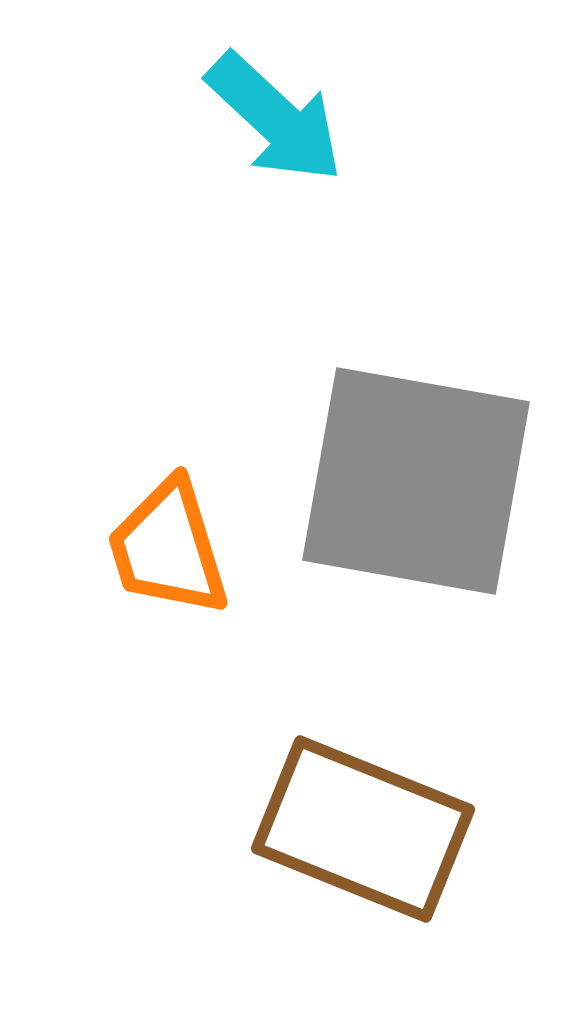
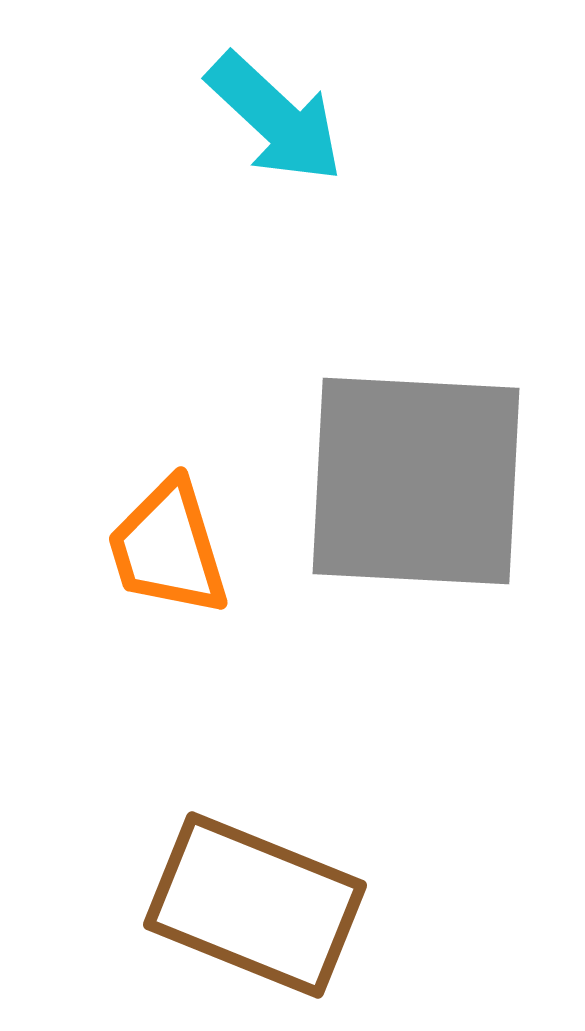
gray square: rotated 7 degrees counterclockwise
brown rectangle: moved 108 px left, 76 px down
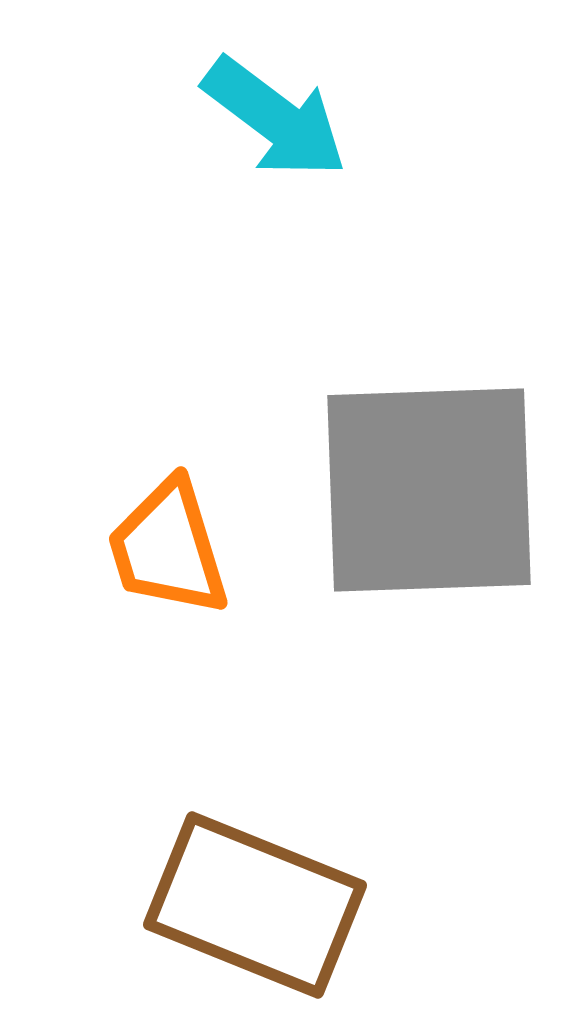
cyan arrow: rotated 6 degrees counterclockwise
gray square: moved 13 px right, 9 px down; rotated 5 degrees counterclockwise
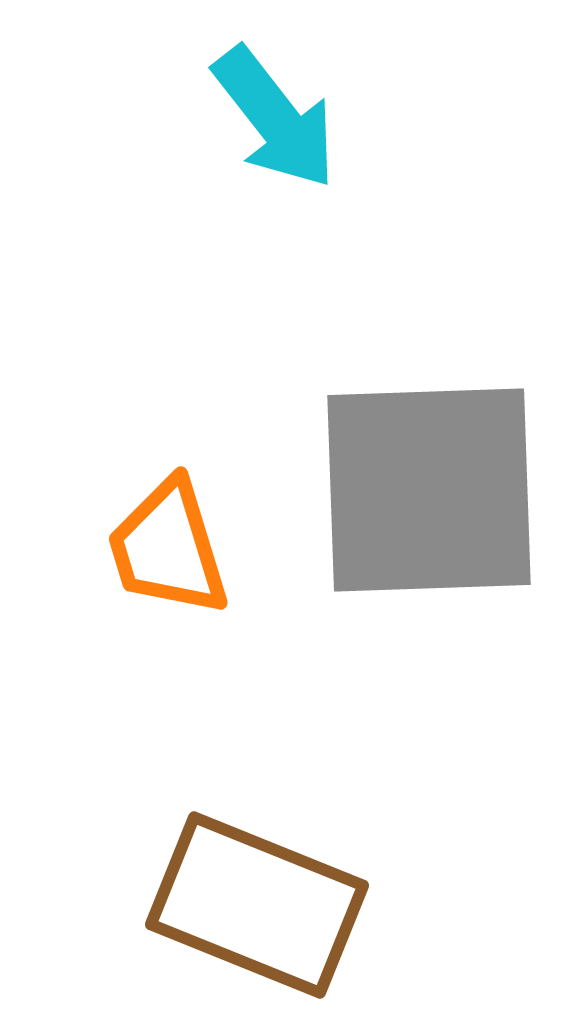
cyan arrow: rotated 15 degrees clockwise
brown rectangle: moved 2 px right
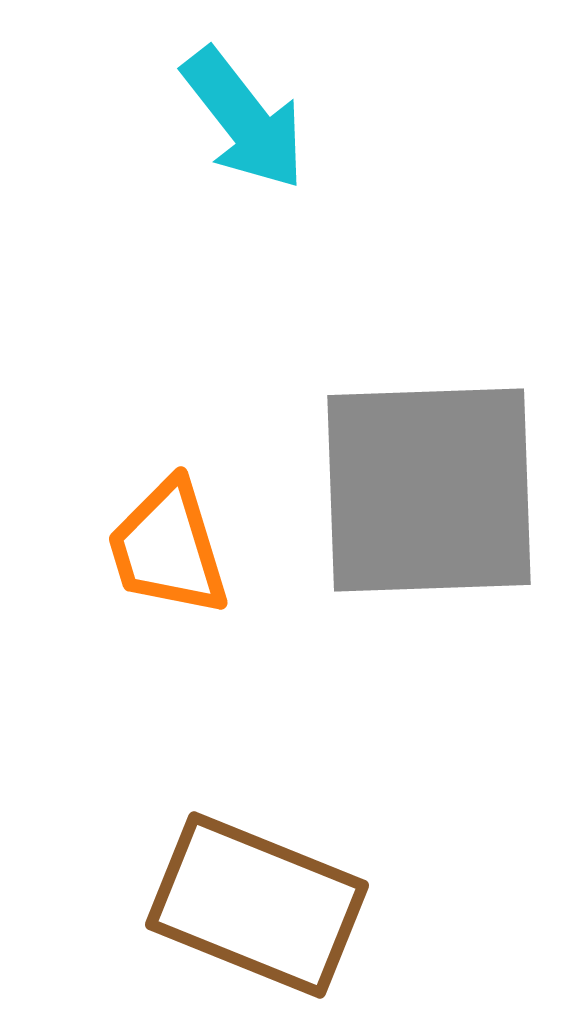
cyan arrow: moved 31 px left, 1 px down
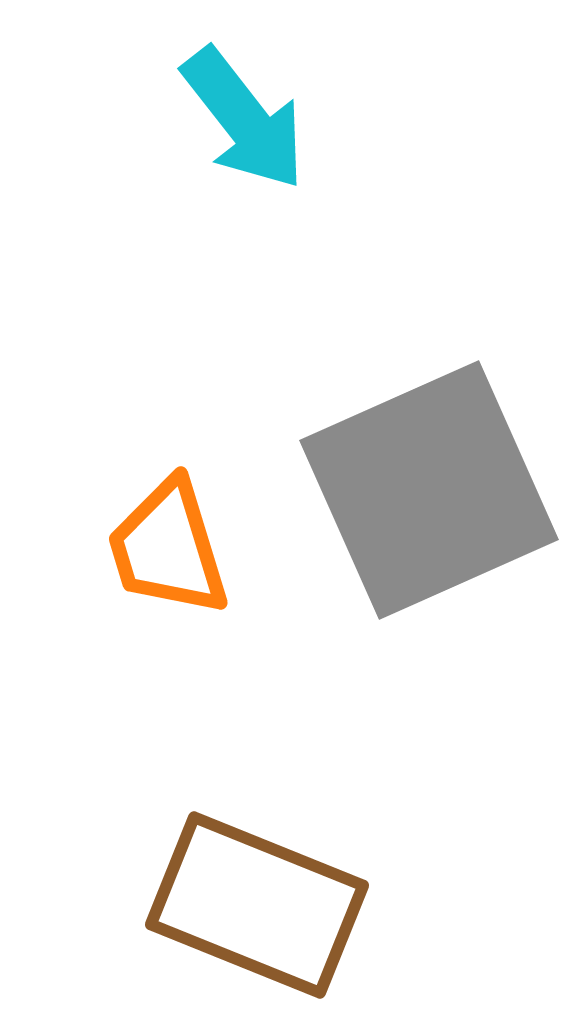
gray square: rotated 22 degrees counterclockwise
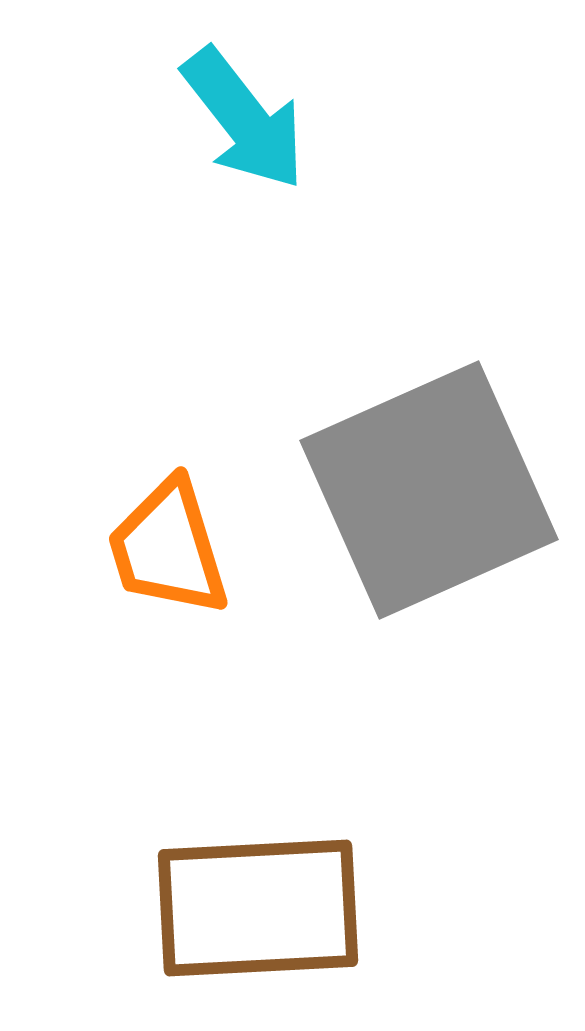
brown rectangle: moved 1 px right, 3 px down; rotated 25 degrees counterclockwise
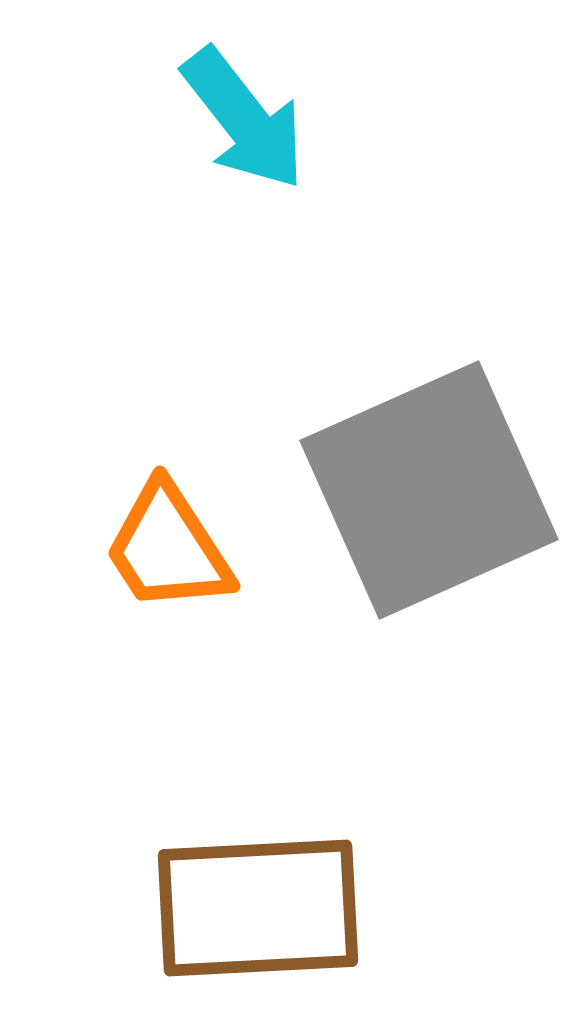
orange trapezoid: rotated 16 degrees counterclockwise
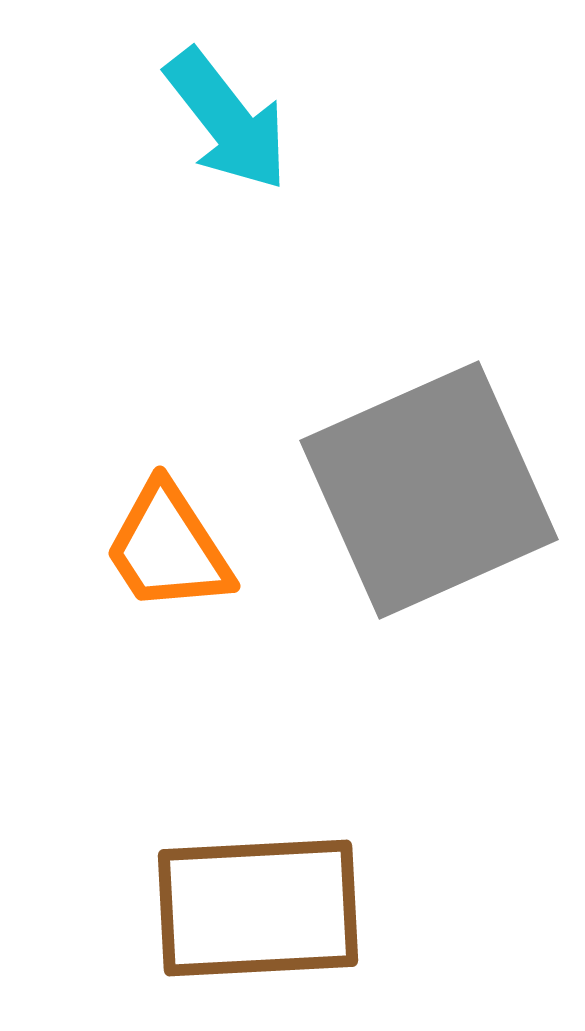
cyan arrow: moved 17 px left, 1 px down
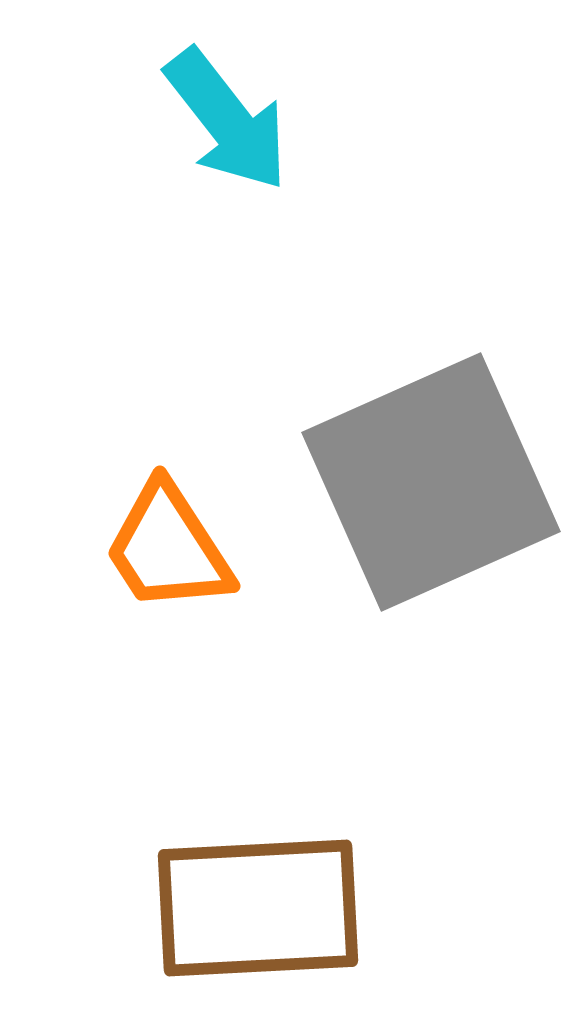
gray square: moved 2 px right, 8 px up
